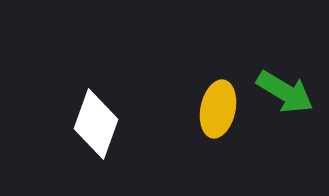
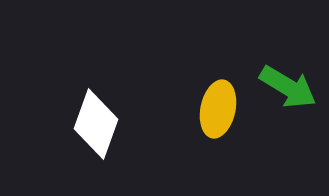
green arrow: moved 3 px right, 5 px up
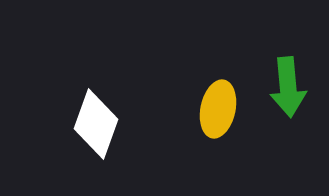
green arrow: rotated 54 degrees clockwise
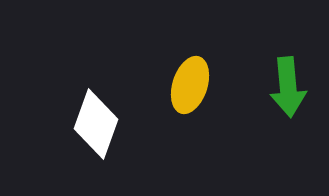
yellow ellipse: moved 28 px left, 24 px up; rotated 6 degrees clockwise
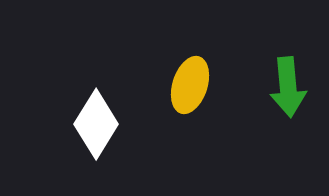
white diamond: rotated 12 degrees clockwise
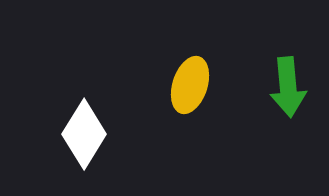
white diamond: moved 12 px left, 10 px down
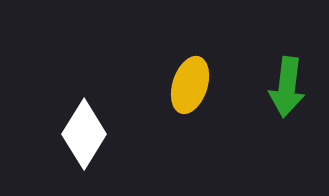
green arrow: moved 1 px left; rotated 12 degrees clockwise
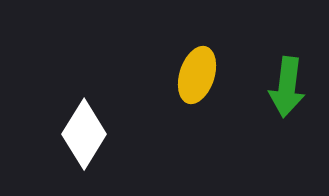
yellow ellipse: moved 7 px right, 10 px up
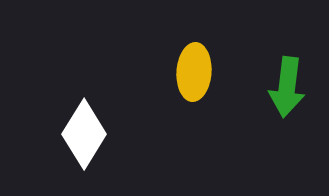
yellow ellipse: moved 3 px left, 3 px up; rotated 14 degrees counterclockwise
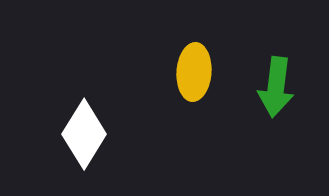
green arrow: moved 11 px left
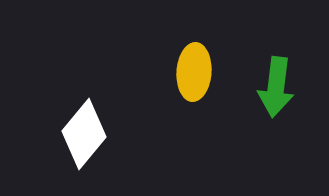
white diamond: rotated 8 degrees clockwise
